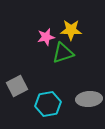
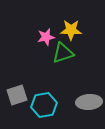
gray square: moved 9 px down; rotated 10 degrees clockwise
gray ellipse: moved 3 px down
cyan hexagon: moved 4 px left, 1 px down
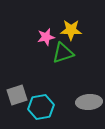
cyan hexagon: moved 3 px left, 2 px down
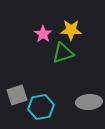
pink star: moved 3 px left, 3 px up; rotated 24 degrees counterclockwise
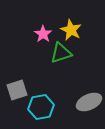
yellow star: rotated 25 degrees clockwise
green triangle: moved 2 px left
gray square: moved 5 px up
gray ellipse: rotated 20 degrees counterclockwise
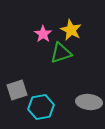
gray ellipse: rotated 30 degrees clockwise
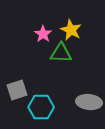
green triangle: rotated 20 degrees clockwise
cyan hexagon: rotated 10 degrees clockwise
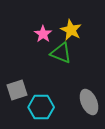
green triangle: rotated 20 degrees clockwise
gray ellipse: rotated 60 degrees clockwise
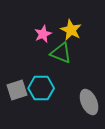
pink star: rotated 12 degrees clockwise
cyan hexagon: moved 19 px up
